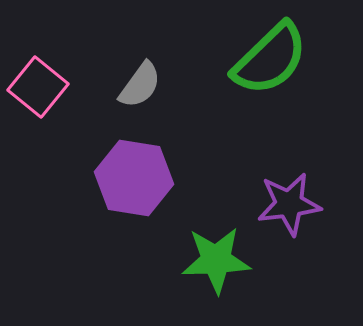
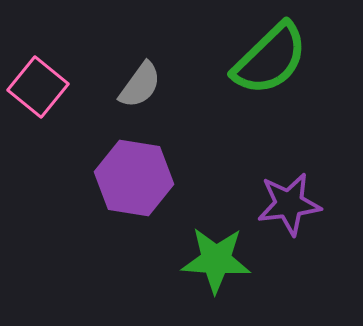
green star: rotated 6 degrees clockwise
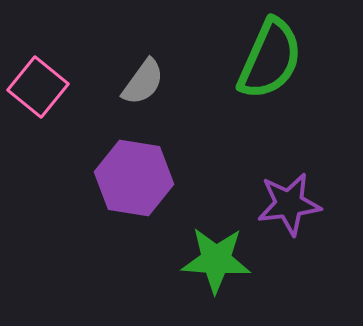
green semicircle: rotated 22 degrees counterclockwise
gray semicircle: moved 3 px right, 3 px up
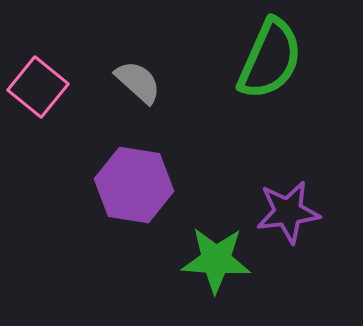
gray semicircle: moved 5 px left; rotated 84 degrees counterclockwise
purple hexagon: moved 7 px down
purple star: moved 1 px left, 8 px down
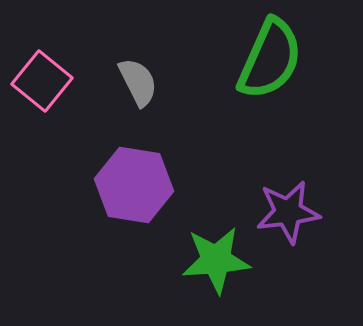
gray semicircle: rotated 21 degrees clockwise
pink square: moved 4 px right, 6 px up
green star: rotated 8 degrees counterclockwise
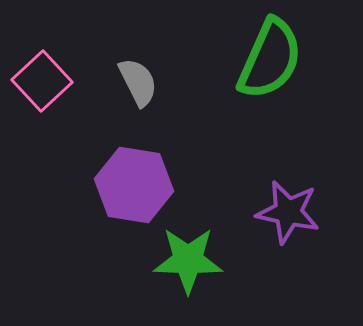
pink square: rotated 8 degrees clockwise
purple star: rotated 20 degrees clockwise
green star: moved 28 px left; rotated 6 degrees clockwise
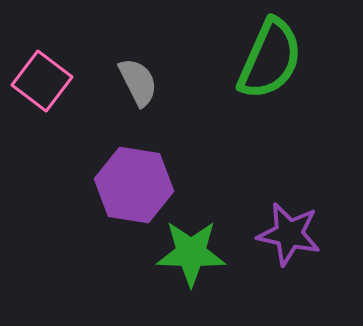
pink square: rotated 10 degrees counterclockwise
purple star: moved 1 px right, 22 px down
green star: moved 3 px right, 7 px up
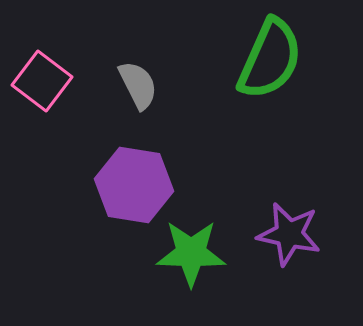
gray semicircle: moved 3 px down
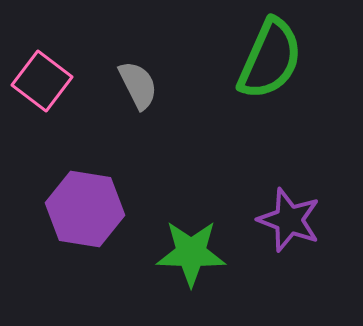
purple hexagon: moved 49 px left, 24 px down
purple star: moved 14 px up; rotated 8 degrees clockwise
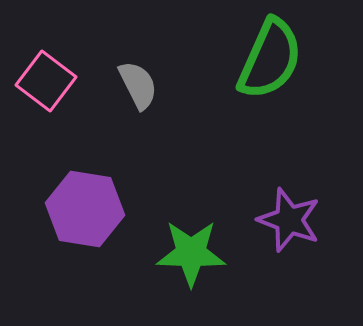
pink square: moved 4 px right
